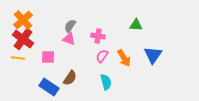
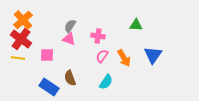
red cross: moved 2 px left
pink square: moved 1 px left, 2 px up
brown semicircle: rotated 126 degrees clockwise
cyan semicircle: rotated 49 degrees clockwise
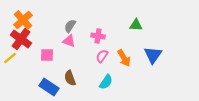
pink triangle: moved 2 px down
yellow line: moved 8 px left; rotated 48 degrees counterclockwise
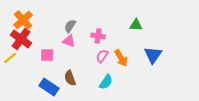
orange arrow: moved 3 px left
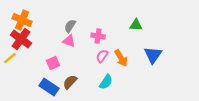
orange cross: moved 1 px left; rotated 24 degrees counterclockwise
pink square: moved 6 px right, 8 px down; rotated 24 degrees counterclockwise
brown semicircle: moved 4 px down; rotated 63 degrees clockwise
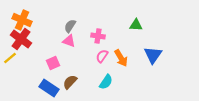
blue rectangle: moved 1 px down
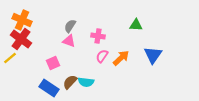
orange arrow: rotated 102 degrees counterclockwise
cyan semicircle: moved 20 px left; rotated 63 degrees clockwise
